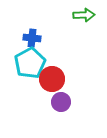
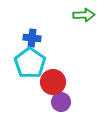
cyan pentagon: rotated 8 degrees counterclockwise
red circle: moved 1 px right, 3 px down
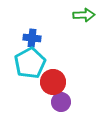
cyan pentagon: rotated 8 degrees clockwise
